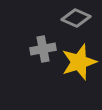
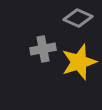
gray diamond: moved 2 px right
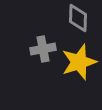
gray diamond: rotated 68 degrees clockwise
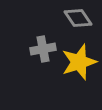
gray diamond: rotated 36 degrees counterclockwise
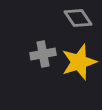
gray cross: moved 5 px down
